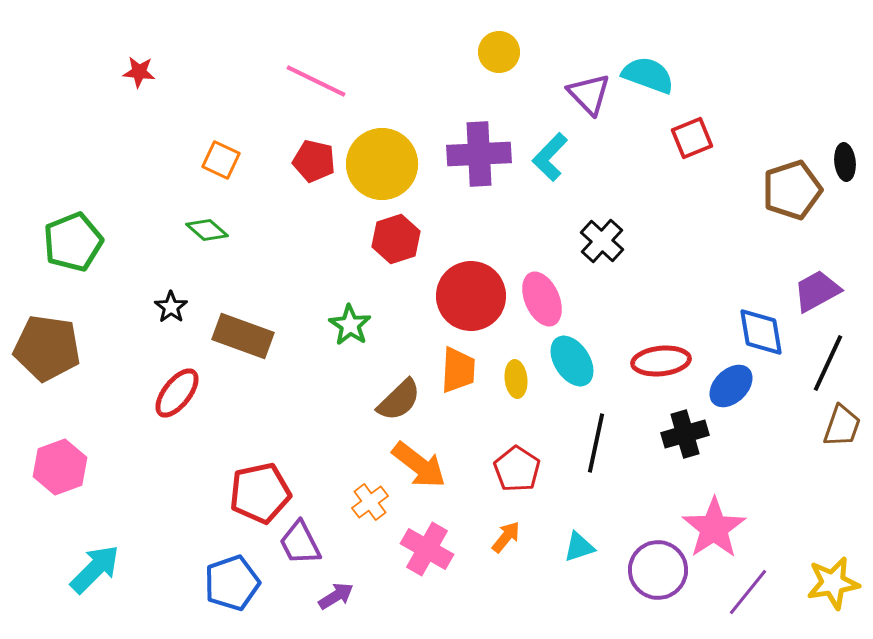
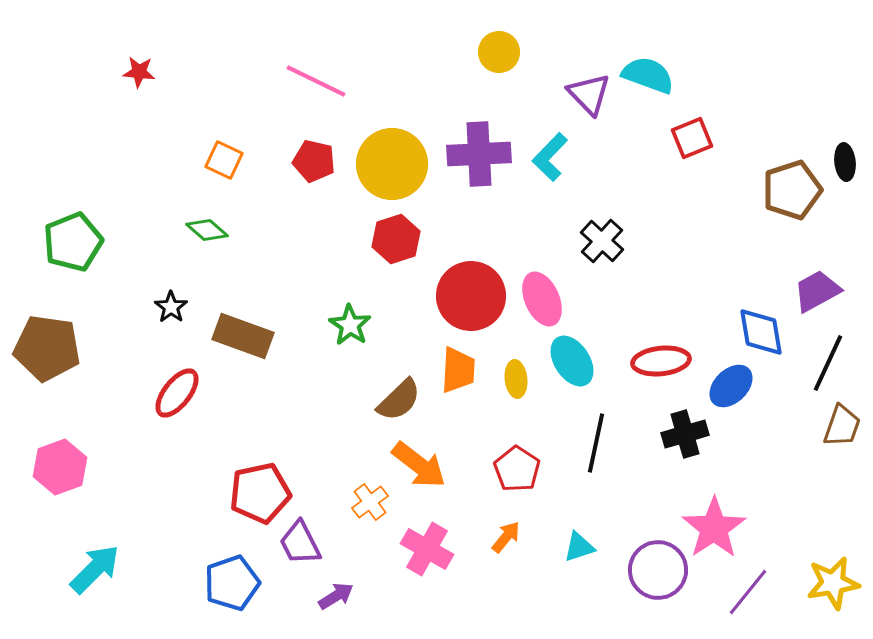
orange square at (221, 160): moved 3 px right
yellow circle at (382, 164): moved 10 px right
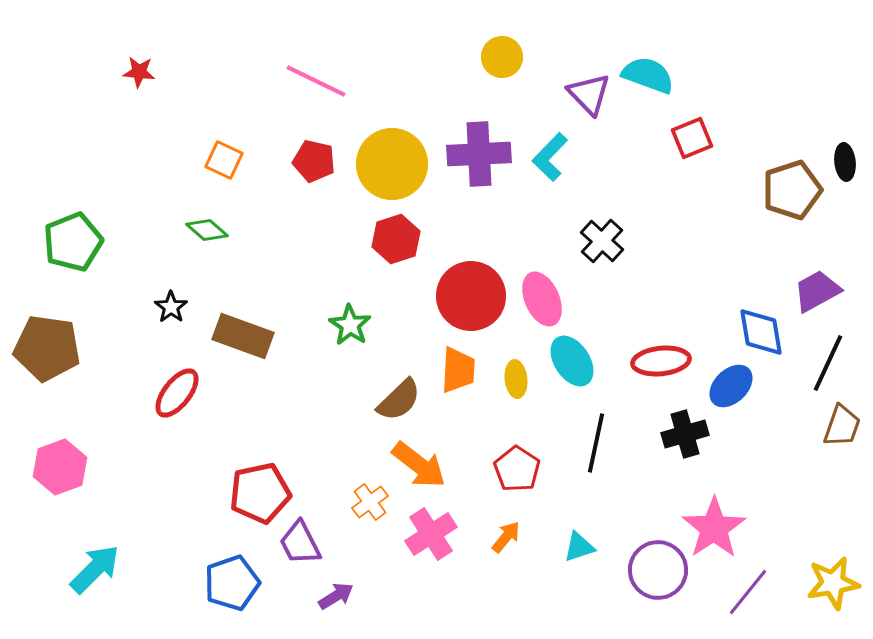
yellow circle at (499, 52): moved 3 px right, 5 px down
pink cross at (427, 549): moved 4 px right, 15 px up; rotated 27 degrees clockwise
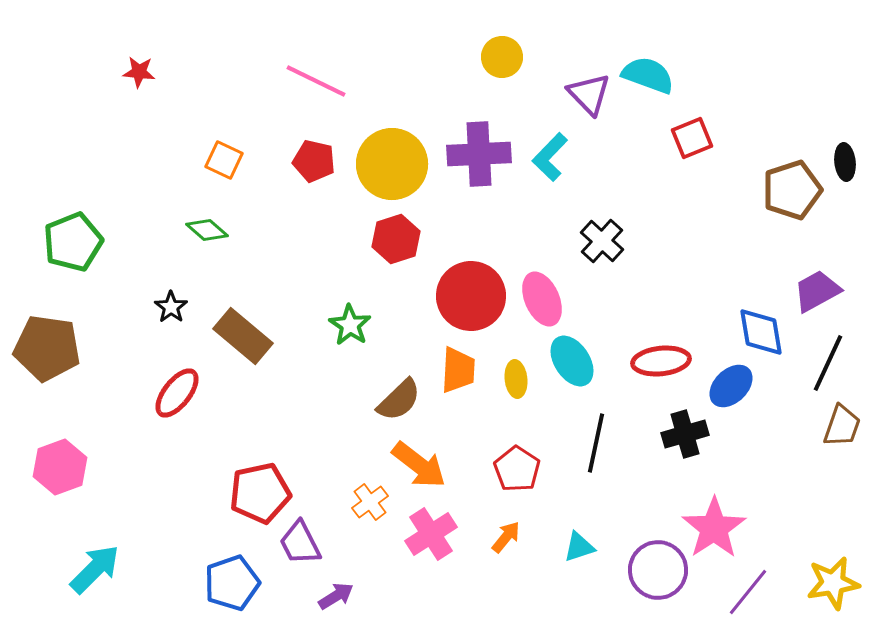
brown rectangle at (243, 336): rotated 20 degrees clockwise
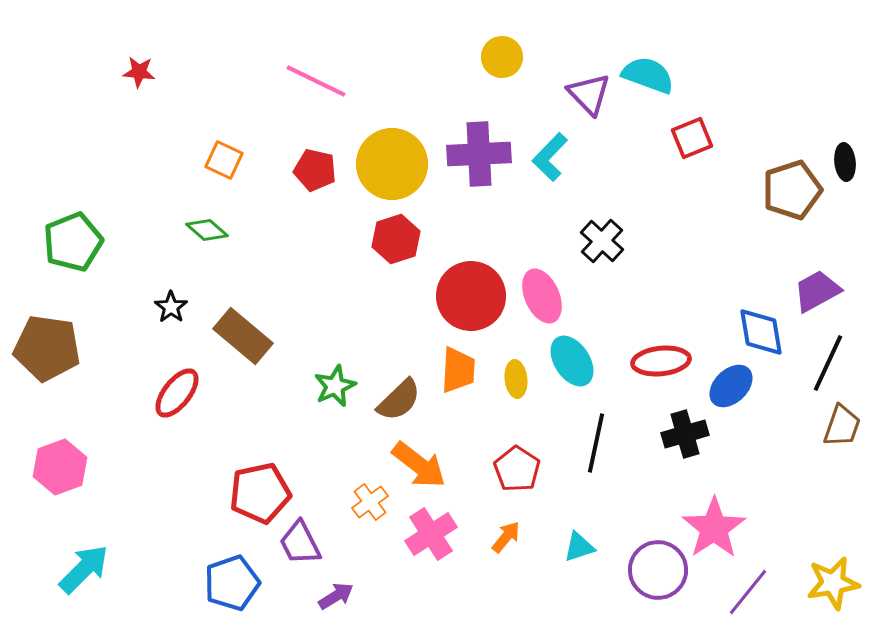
red pentagon at (314, 161): moved 1 px right, 9 px down
pink ellipse at (542, 299): moved 3 px up
green star at (350, 325): moved 15 px left, 61 px down; rotated 15 degrees clockwise
cyan arrow at (95, 569): moved 11 px left
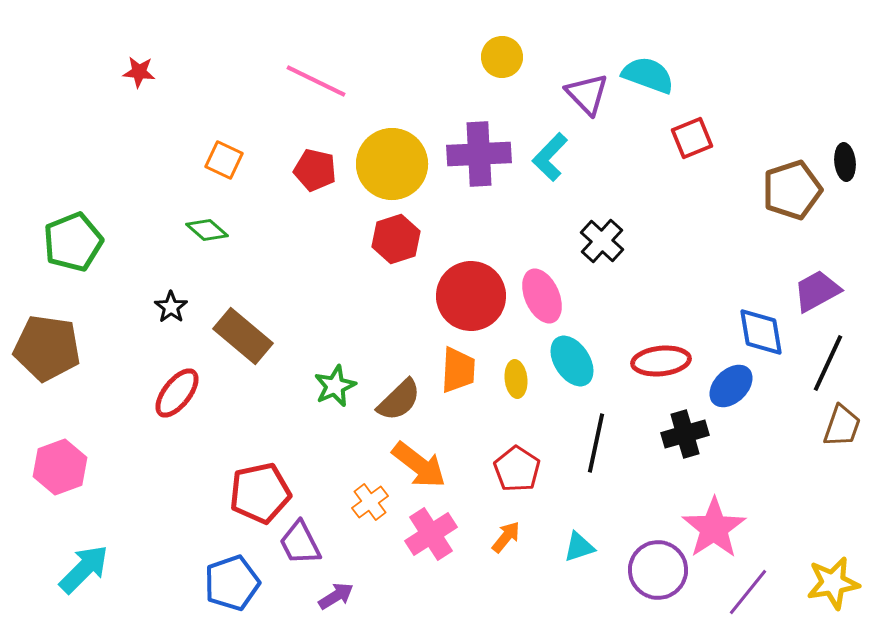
purple triangle at (589, 94): moved 2 px left
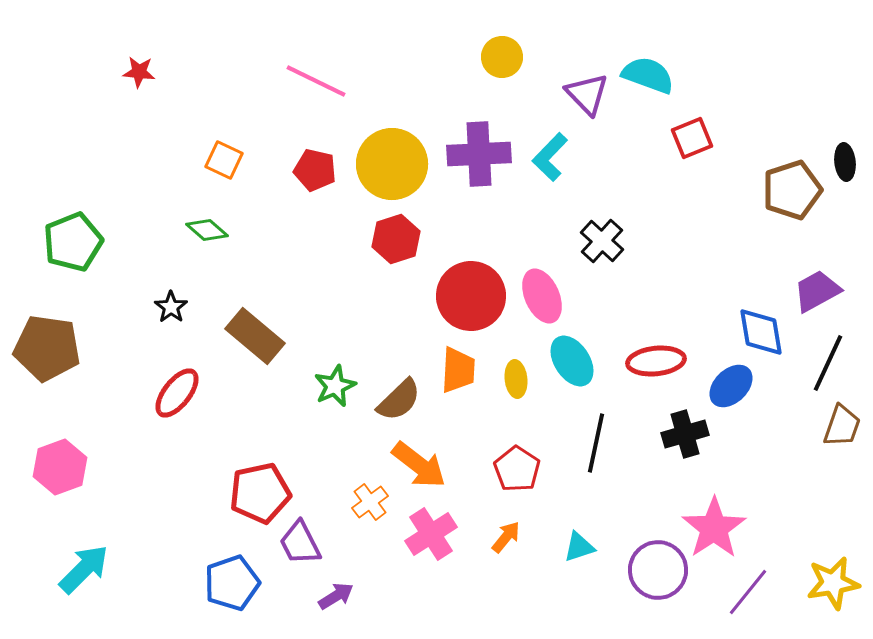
brown rectangle at (243, 336): moved 12 px right
red ellipse at (661, 361): moved 5 px left
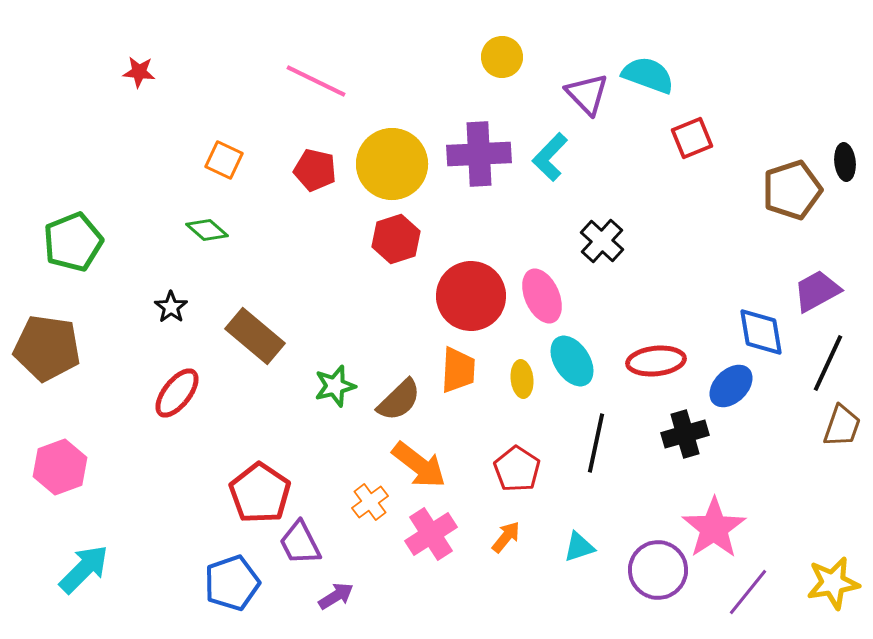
yellow ellipse at (516, 379): moved 6 px right
green star at (335, 386): rotated 9 degrees clockwise
red pentagon at (260, 493): rotated 26 degrees counterclockwise
